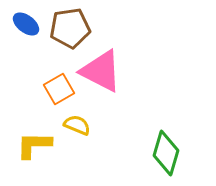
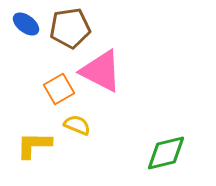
green diamond: rotated 60 degrees clockwise
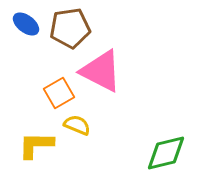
orange square: moved 4 px down
yellow L-shape: moved 2 px right
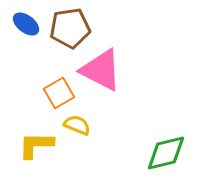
pink triangle: moved 1 px up
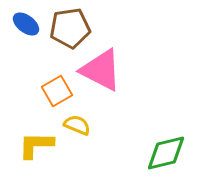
orange square: moved 2 px left, 2 px up
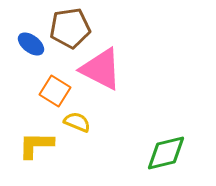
blue ellipse: moved 5 px right, 20 px down
pink triangle: moved 1 px up
orange square: moved 2 px left; rotated 28 degrees counterclockwise
yellow semicircle: moved 3 px up
